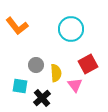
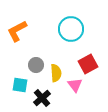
orange L-shape: moved 5 px down; rotated 100 degrees clockwise
cyan square: moved 1 px up
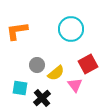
orange L-shape: rotated 20 degrees clockwise
gray circle: moved 1 px right
yellow semicircle: rotated 54 degrees clockwise
cyan square: moved 3 px down
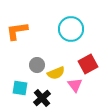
yellow semicircle: rotated 18 degrees clockwise
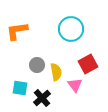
yellow semicircle: moved 1 px up; rotated 78 degrees counterclockwise
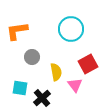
gray circle: moved 5 px left, 8 px up
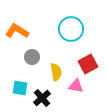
orange L-shape: rotated 40 degrees clockwise
pink triangle: moved 1 px right, 1 px down; rotated 42 degrees counterclockwise
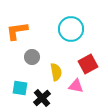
orange L-shape: rotated 40 degrees counterclockwise
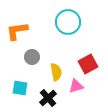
cyan circle: moved 3 px left, 7 px up
pink triangle: rotated 28 degrees counterclockwise
black cross: moved 6 px right
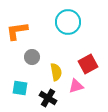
black cross: rotated 18 degrees counterclockwise
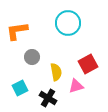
cyan circle: moved 1 px down
cyan square: rotated 35 degrees counterclockwise
